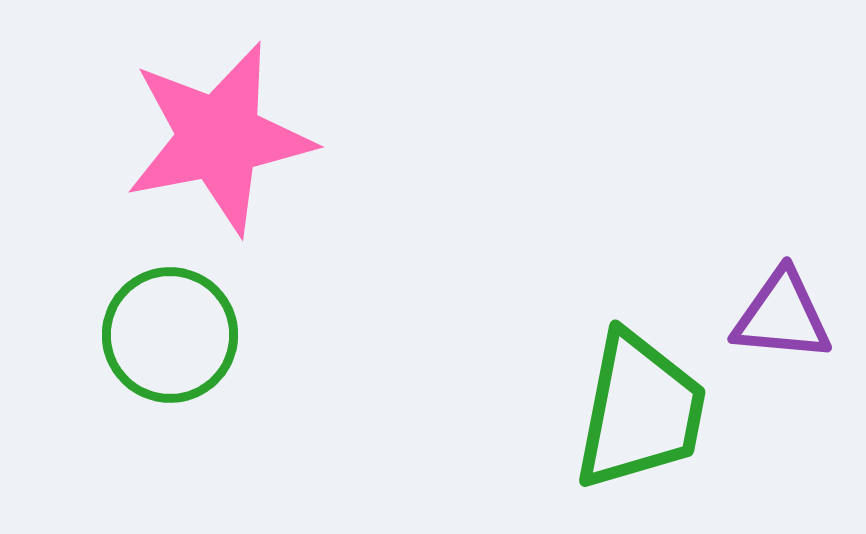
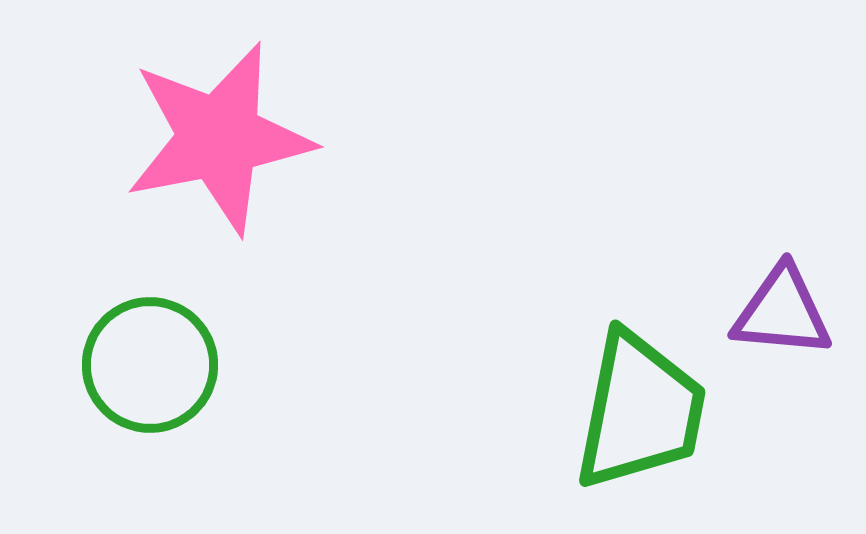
purple triangle: moved 4 px up
green circle: moved 20 px left, 30 px down
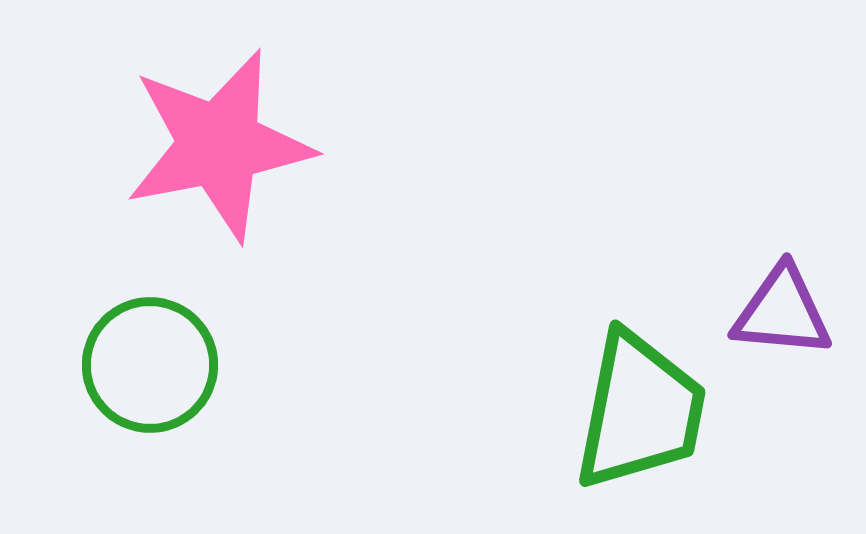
pink star: moved 7 px down
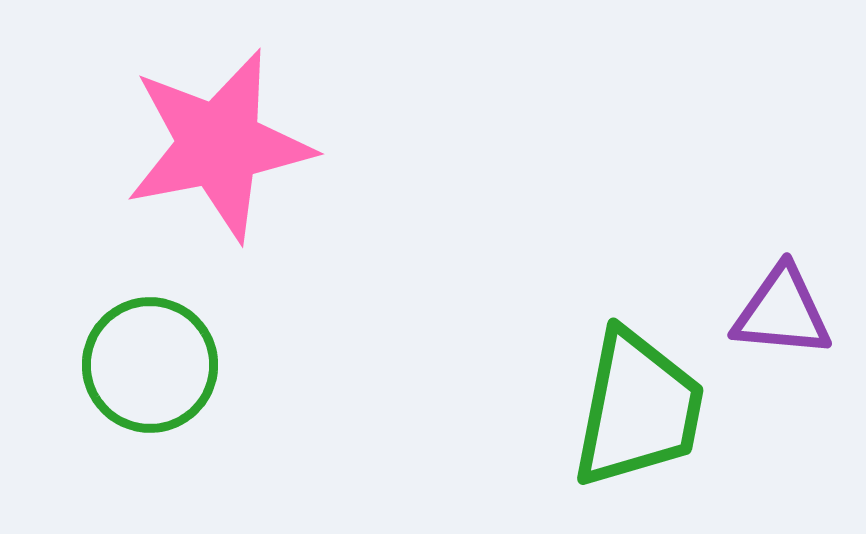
green trapezoid: moved 2 px left, 2 px up
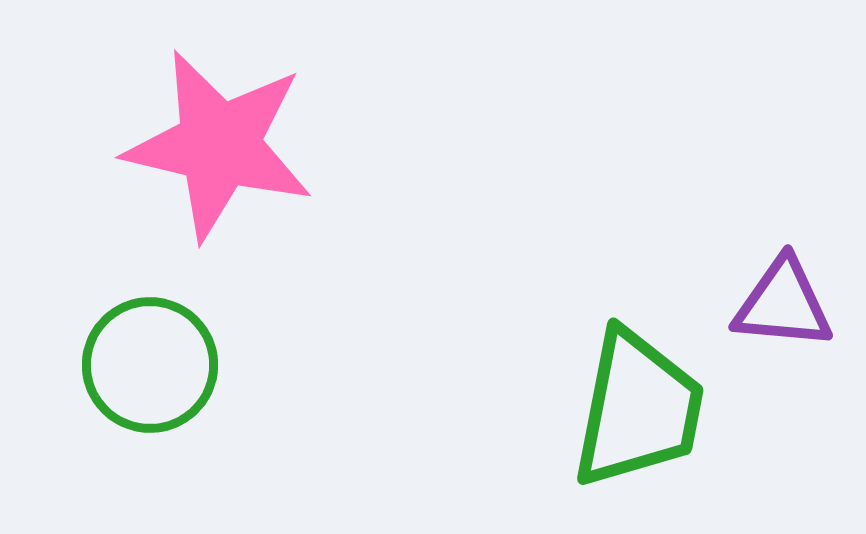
pink star: rotated 24 degrees clockwise
purple triangle: moved 1 px right, 8 px up
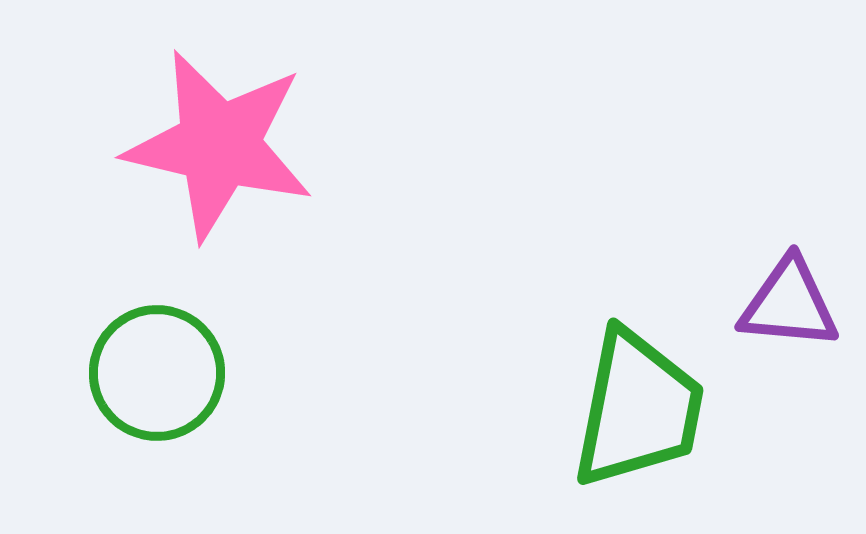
purple triangle: moved 6 px right
green circle: moved 7 px right, 8 px down
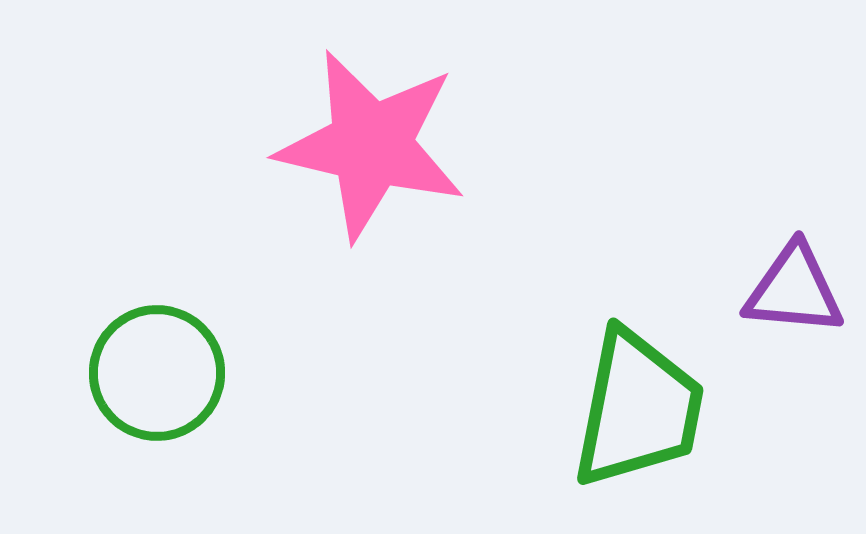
pink star: moved 152 px right
purple triangle: moved 5 px right, 14 px up
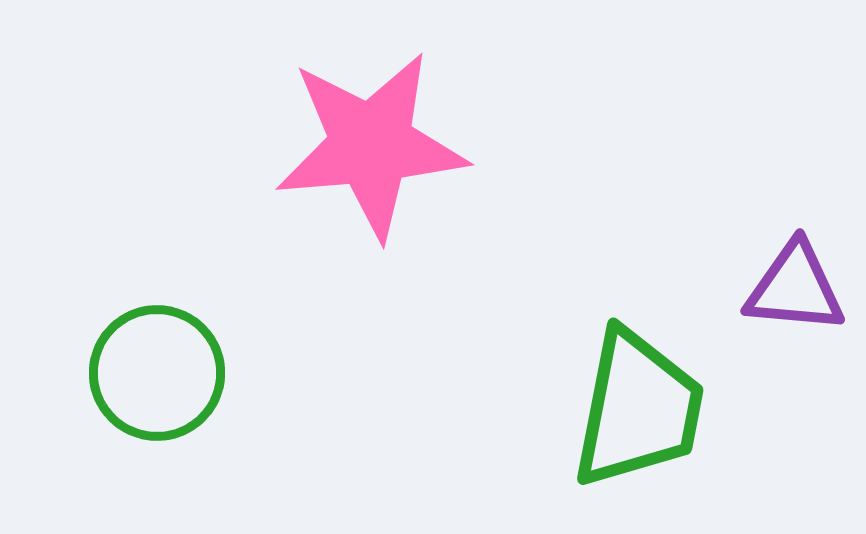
pink star: rotated 18 degrees counterclockwise
purple triangle: moved 1 px right, 2 px up
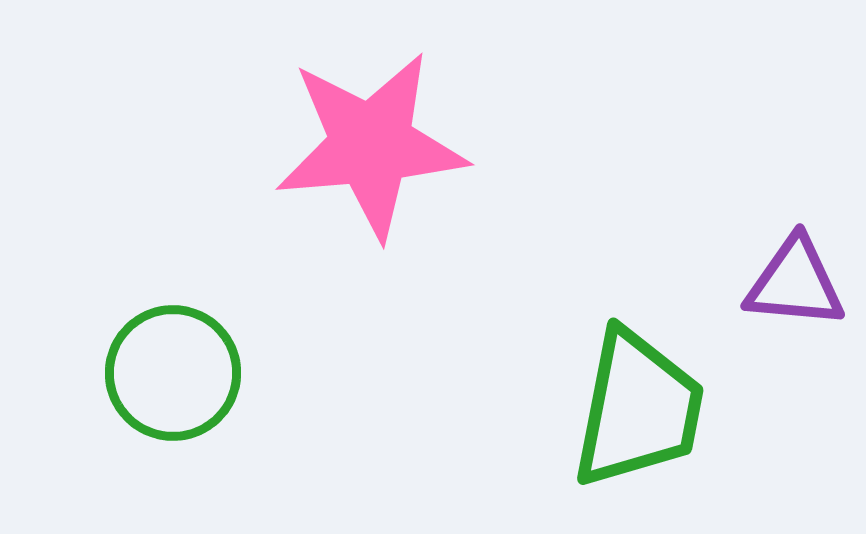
purple triangle: moved 5 px up
green circle: moved 16 px right
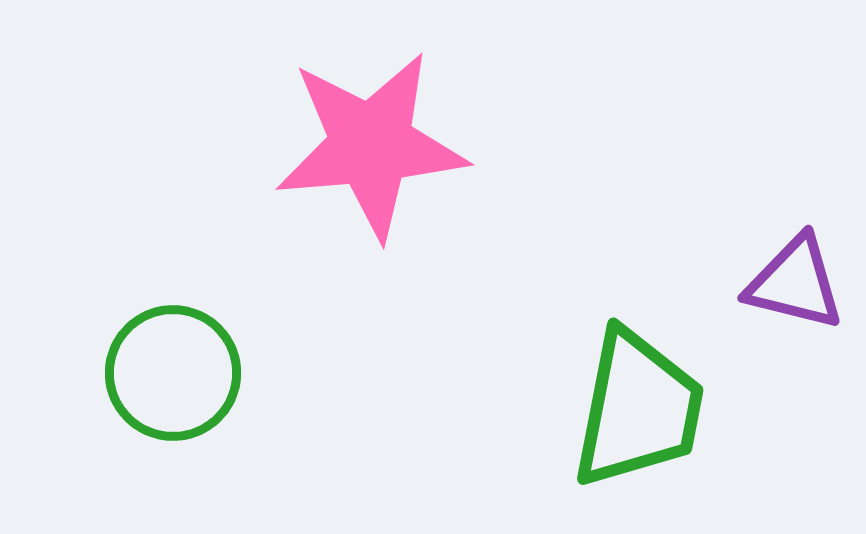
purple triangle: rotated 9 degrees clockwise
